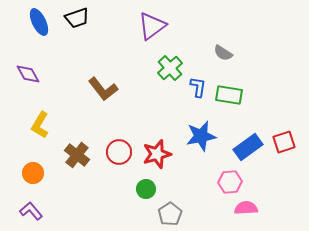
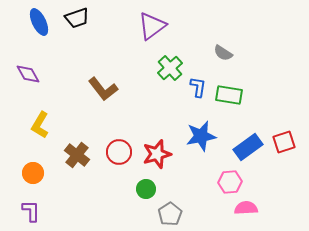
purple L-shape: rotated 40 degrees clockwise
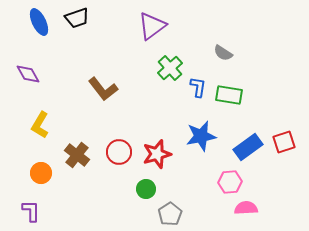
orange circle: moved 8 px right
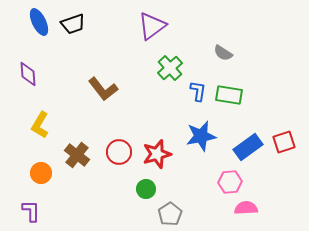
black trapezoid: moved 4 px left, 6 px down
purple diamond: rotated 25 degrees clockwise
blue L-shape: moved 4 px down
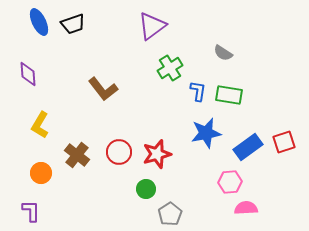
green cross: rotated 10 degrees clockwise
blue star: moved 5 px right, 3 px up
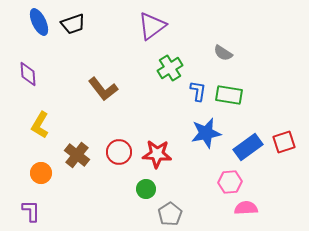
red star: rotated 20 degrees clockwise
